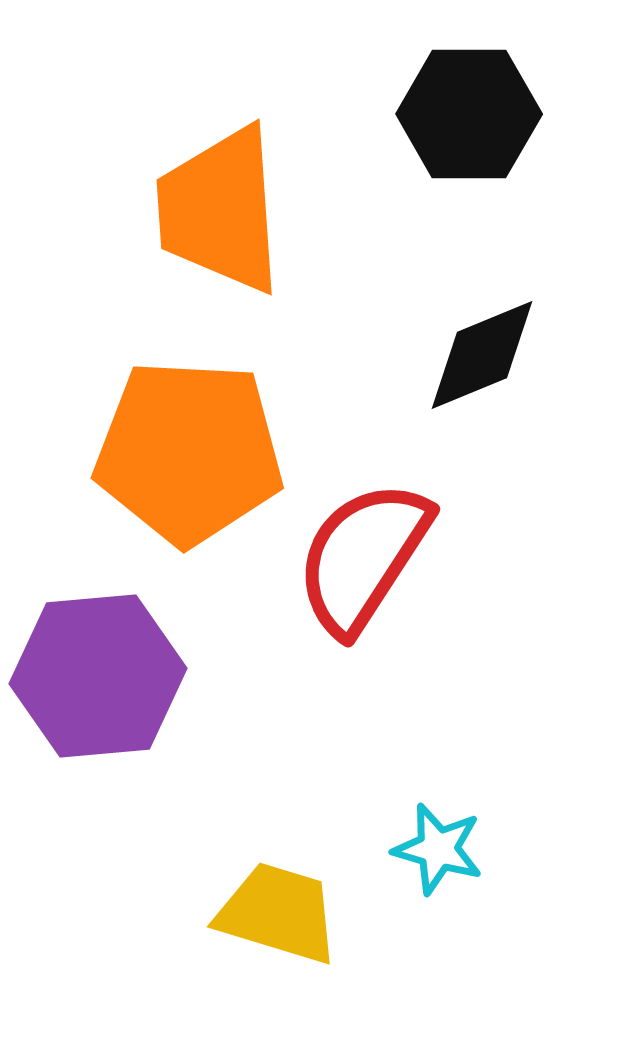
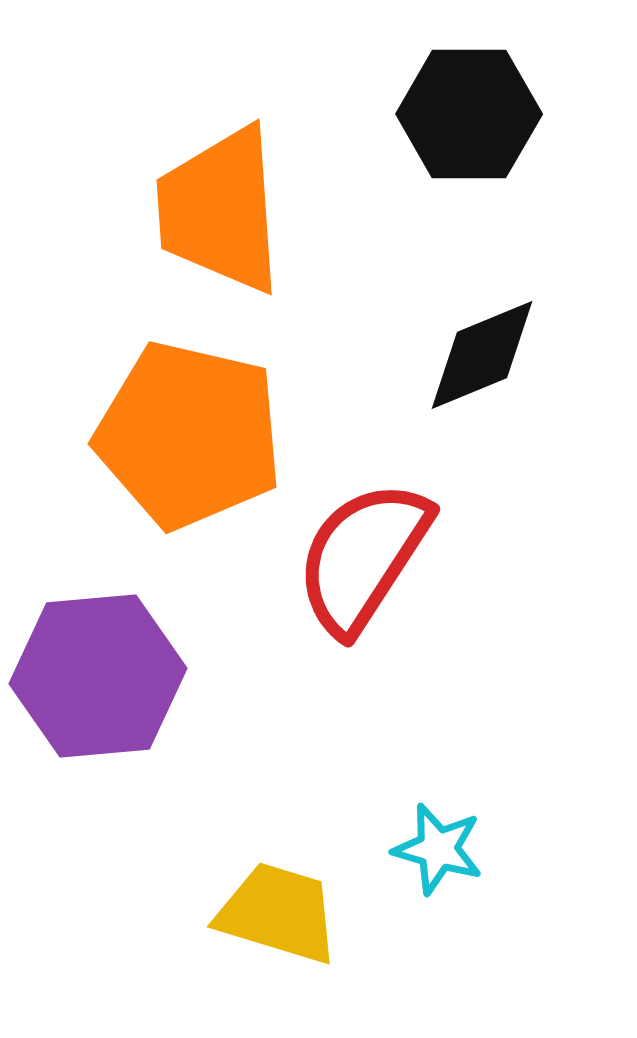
orange pentagon: moved 17 px up; rotated 10 degrees clockwise
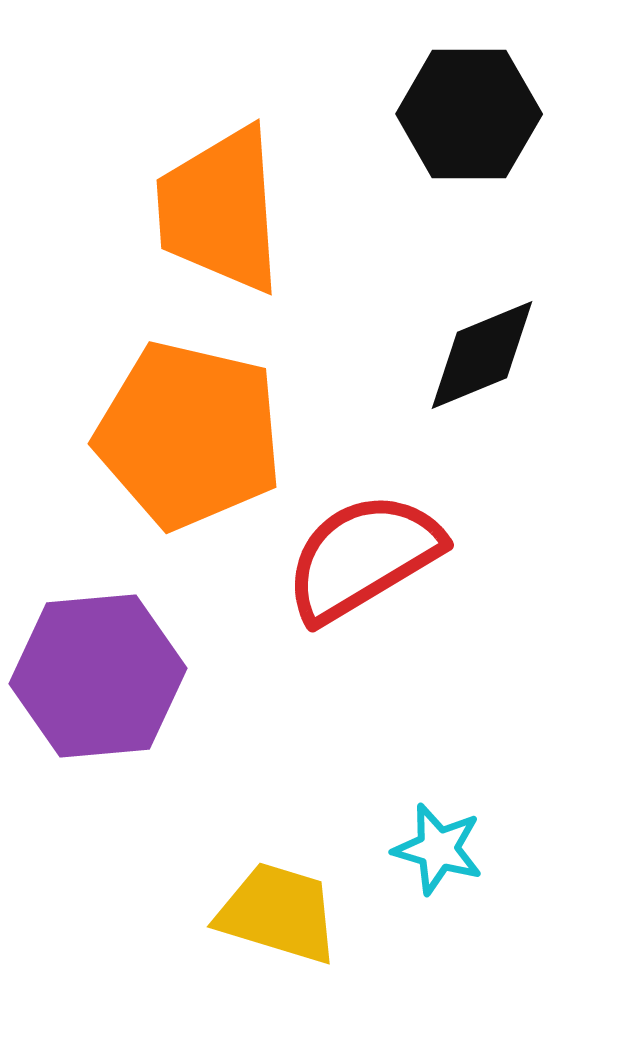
red semicircle: rotated 26 degrees clockwise
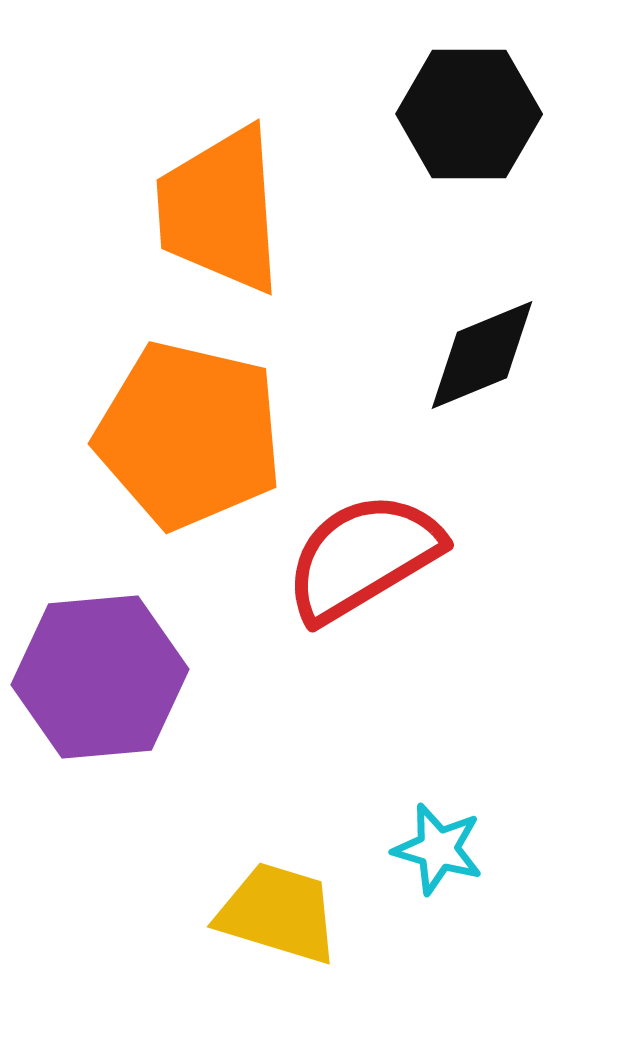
purple hexagon: moved 2 px right, 1 px down
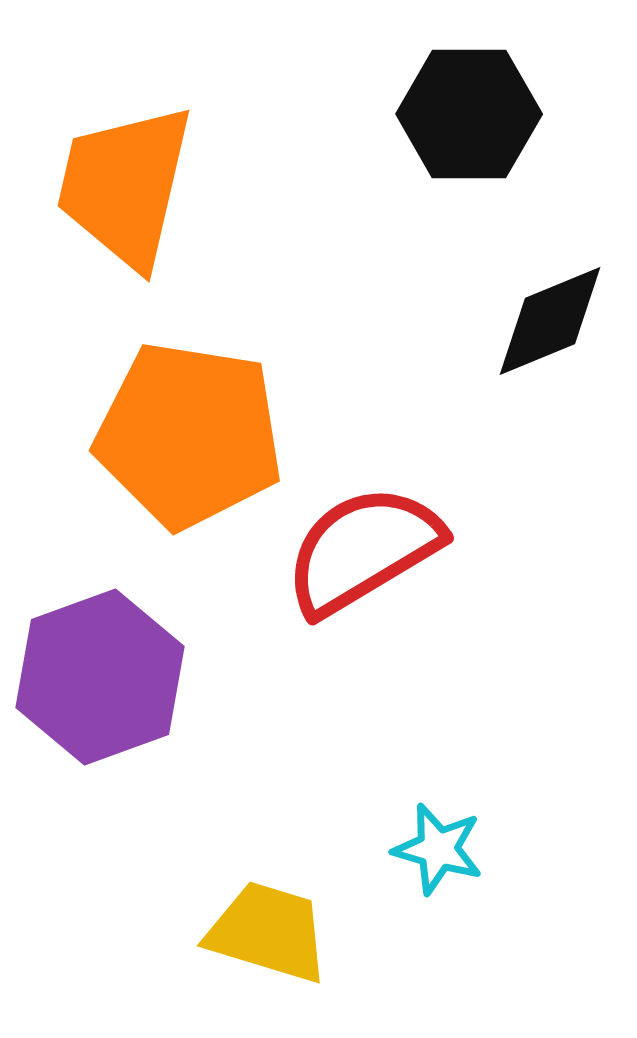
orange trapezoid: moved 95 px left, 24 px up; rotated 17 degrees clockwise
black diamond: moved 68 px right, 34 px up
orange pentagon: rotated 4 degrees counterclockwise
red semicircle: moved 7 px up
purple hexagon: rotated 15 degrees counterclockwise
yellow trapezoid: moved 10 px left, 19 px down
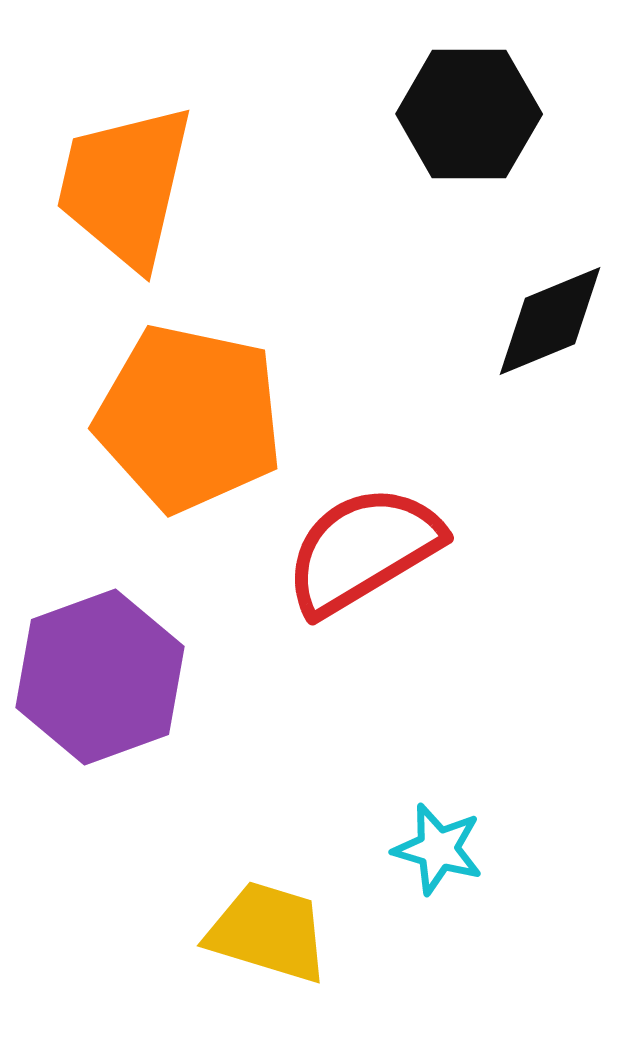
orange pentagon: moved 17 px up; rotated 3 degrees clockwise
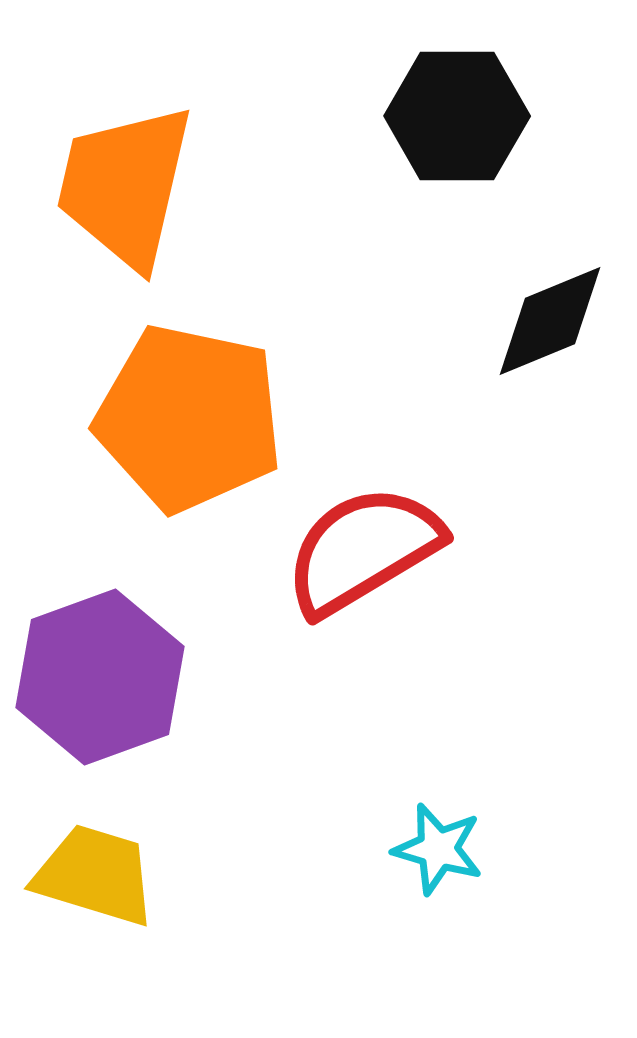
black hexagon: moved 12 px left, 2 px down
yellow trapezoid: moved 173 px left, 57 px up
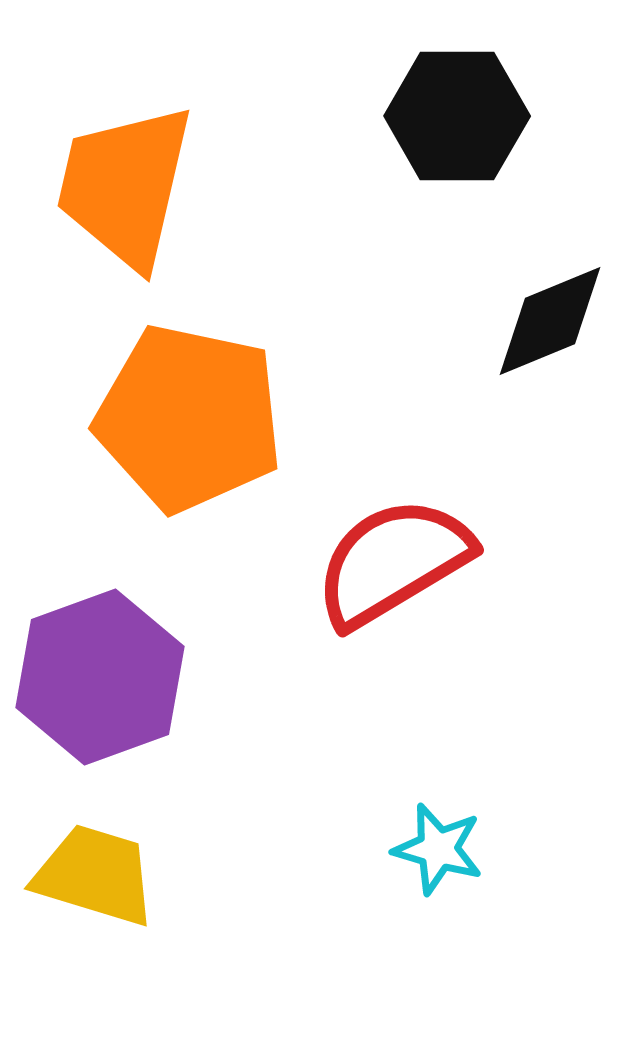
red semicircle: moved 30 px right, 12 px down
